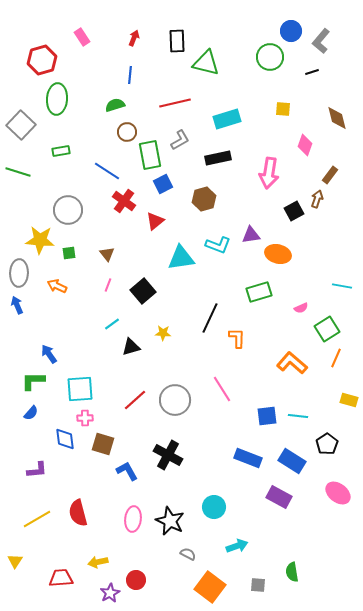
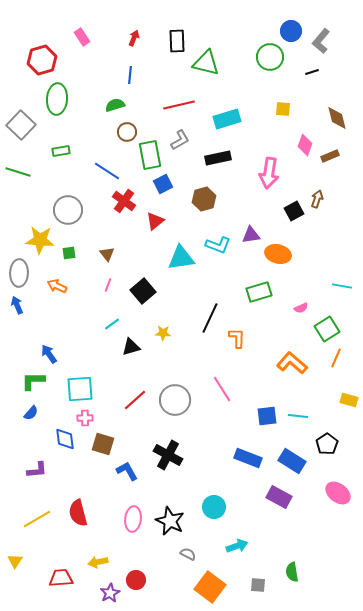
red line at (175, 103): moved 4 px right, 2 px down
brown rectangle at (330, 175): moved 19 px up; rotated 30 degrees clockwise
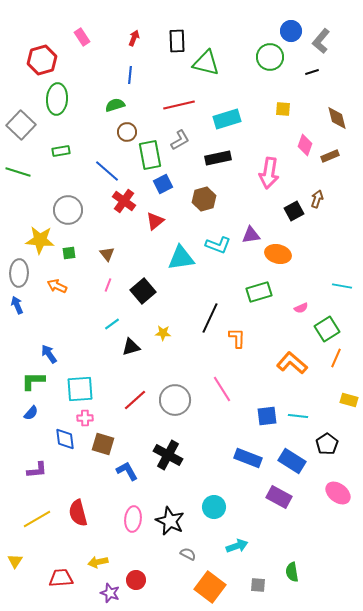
blue line at (107, 171): rotated 8 degrees clockwise
purple star at (110, 593): rotated 24 degrees counterclockwise
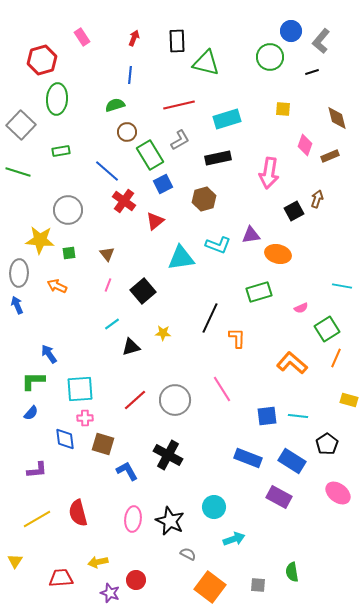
green rectangle at (150, 155): rotated 20 degrees counterclockwise
cyan arrow at (237, 546): moved 3 px left, 7 px up
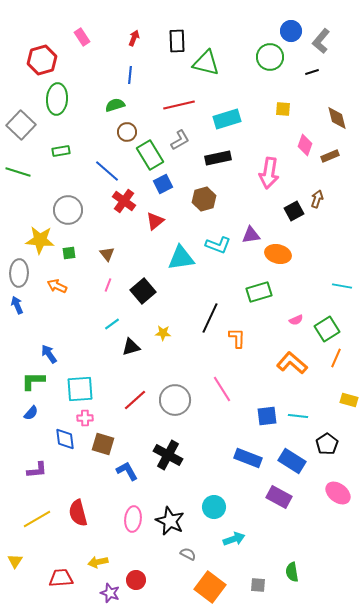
pink semicircle at (301, 308): moved 5 px left, 12 px down
